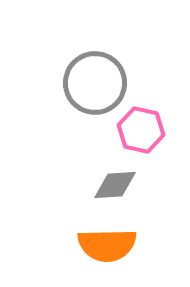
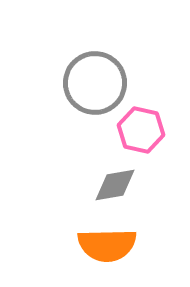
gray diamond: rotated 6 degrees counterclockwise
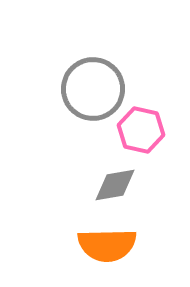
gray circle: moved 2 px left, 6 px down
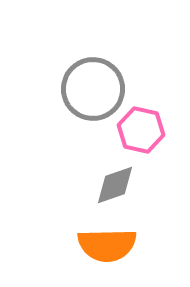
gray diamond: rotated 9 degrees counterclockwise
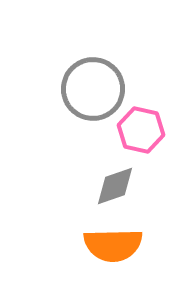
gray diamond: moved 1 px down
orange semicircle: moved 6 px right
